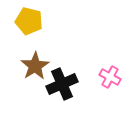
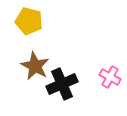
brown star: rotated 12 degrees counterclockwise
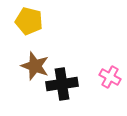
brown star: rotated 8 degrees counterclockwise
black cross: rotated 16 degrees clockwise
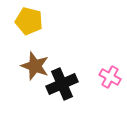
black cross: rotated 16 degrees counterclockwise
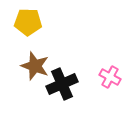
yellow pentagon: moved 1 px left, 1 px down; rotated 12 degrees counterclockwise
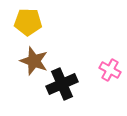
brown star: moved 1 px left, 5 px up
pink cross: moved 7 px up
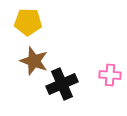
pink cross: moved 5 px down; rotated 25 degrees counterclockwise
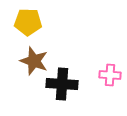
black cross: rotated 28 degrees clockwise
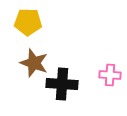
brown star: moved 2 px down
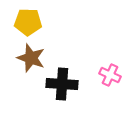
brown star: moved 3 px left, 5 px up
pink cross: rotated 20 degrees clockwise
